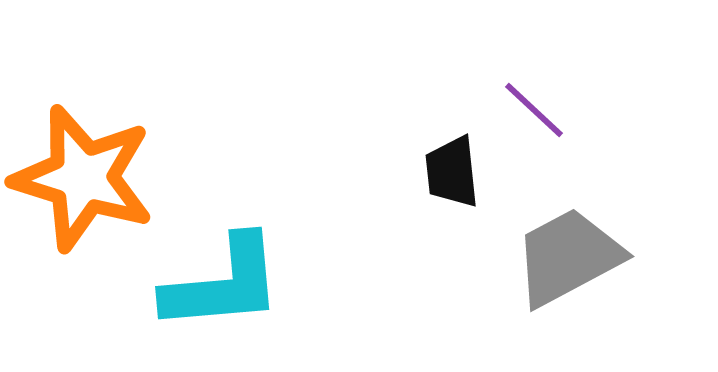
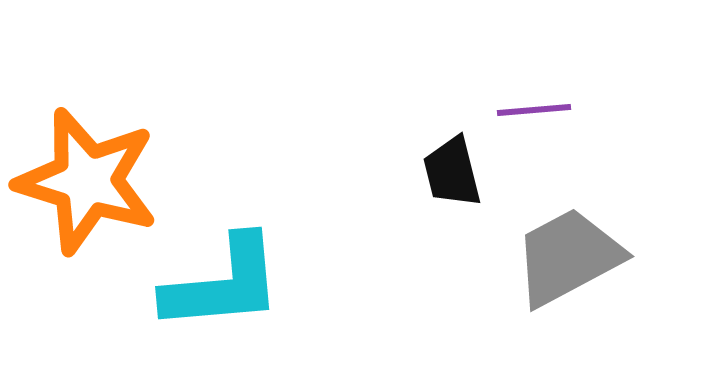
purple line: rotated 48 degrees counterclockwise
black trapezoid: rotated 8 degrees counterclockwise
orange star: moved 4 px right, 3 px down
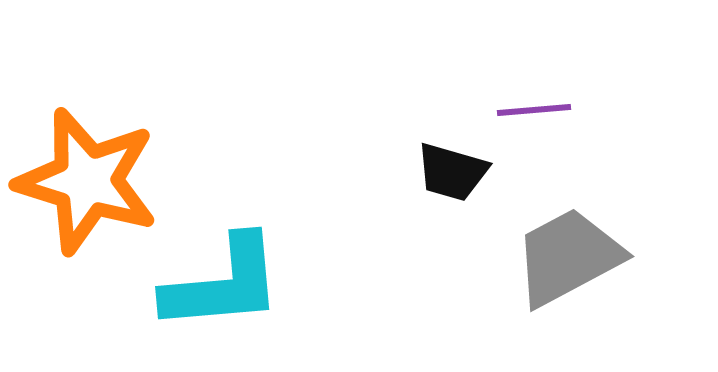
black trapezoid: rotated 60 degrees counterclockwise
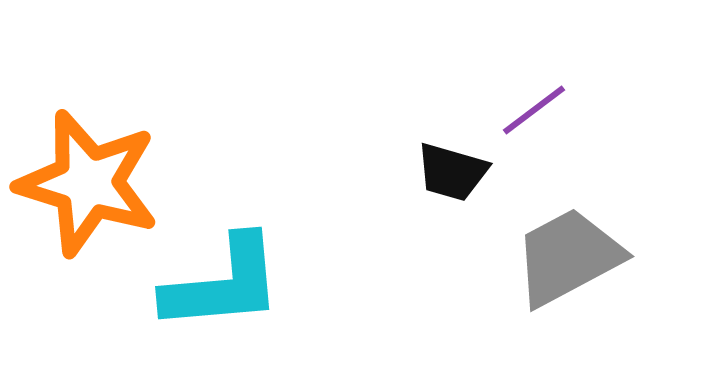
purple line: rotated 32 degrees counterclockwise
orange star: moved 1 px right, 2 px down
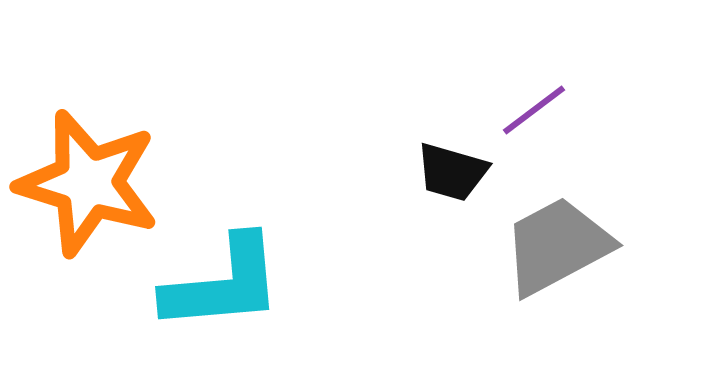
gray trapezoid: moved 11 px left, 11 px up
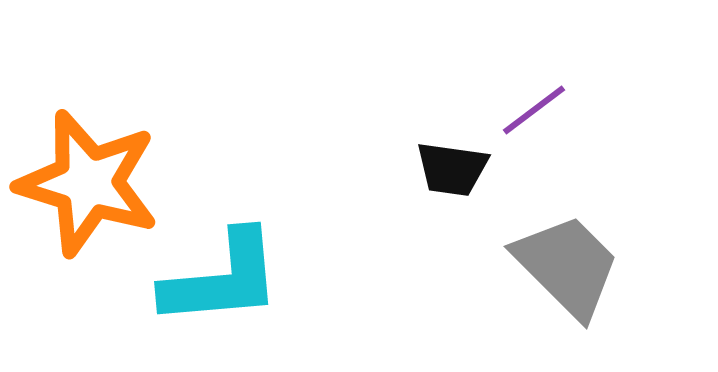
black trapezoid: moved 3 px up; rotated 8 degrees counterclockwise
gray trapezoid: moved 10 px right, 20 px down; rotated 73 degrees clockwise
cyan L-shape: moved 1 px left, 5 px up
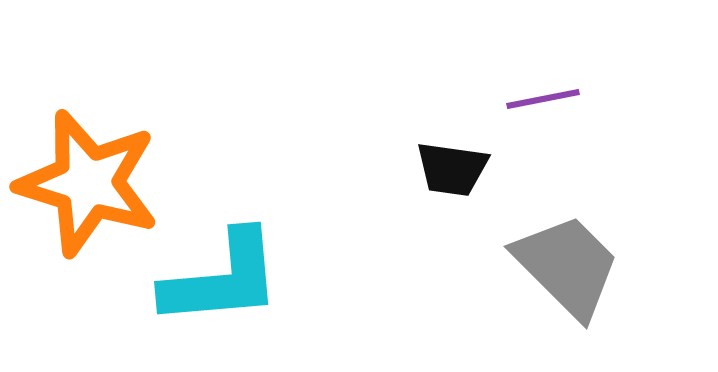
purple line: moved 9 px right, 11 px up; rotated 26 degrees clockwise
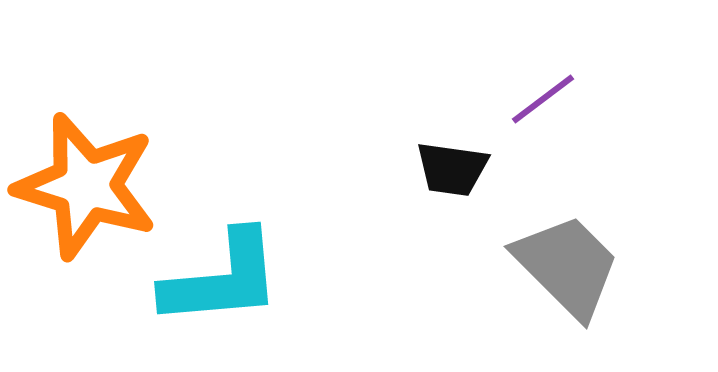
purple line: rotated 26 degrees counterclockwise
orange star: moved 2 px left, 3 px down
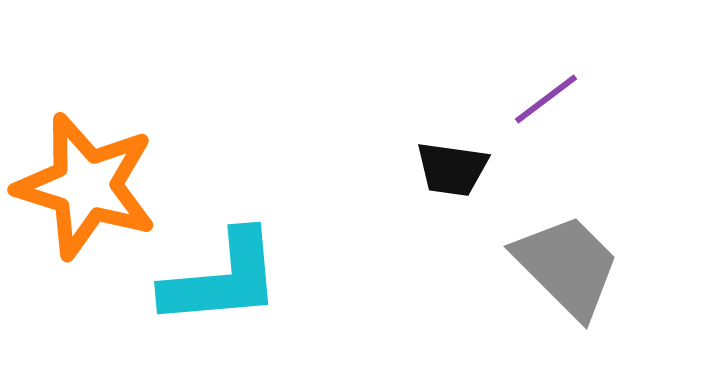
purple line: moved 3 px right
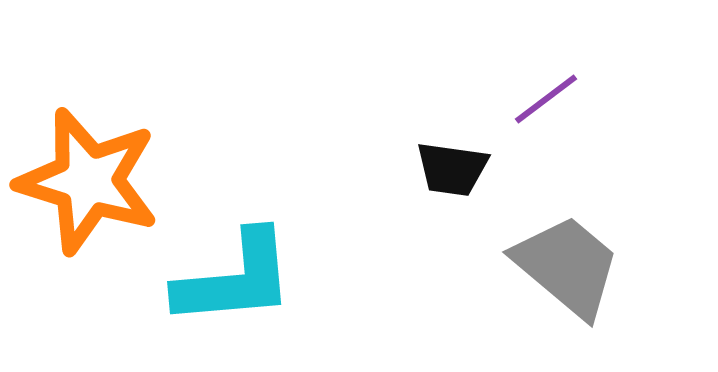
orange star: moved 2 px right, 5 px up
gray trapezoid: rotated 5 degrees counterclockwise
cyan L-shape: moved 13 px right
